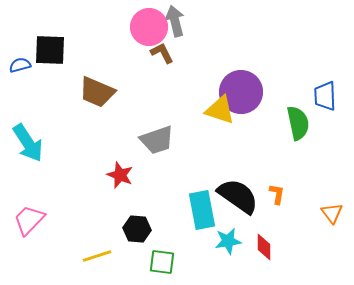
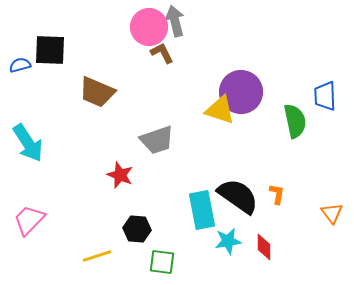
green semicircle: moved 3 px left, 2 px up
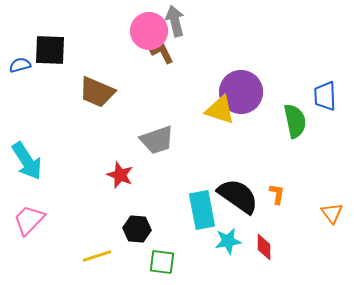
pink circle: moved 4 px down
cyan arrow: moved 1 px left, 18 px down
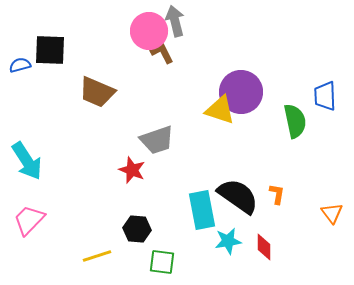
red star: moved 12 px right, 5 px up
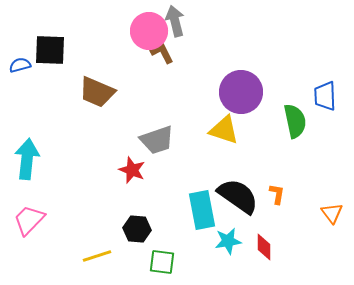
yellow triangle: moved 4 px right, 20 px down
cyan arrow: moved 2 px up; rotated 141 degrees counterclockwise
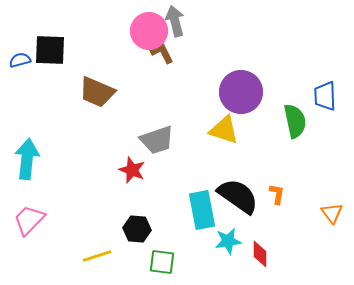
blue semicircle: moved 5 px up
red diamond: moved 4 px left, 7 px down
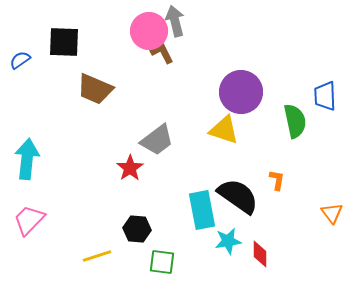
black square: moved 14 px right, 8 px up
blue semicircle: rotated 20 degrees counterclockwise
brown trapezoid: moved 2 px left, 3 px up
gray trapezoid: rotated 18 degrees counterclockwise
red star: moved 2 px left, 2 px up; rotated 16 degrees clockwise
orange L-shape: moved 14 px up
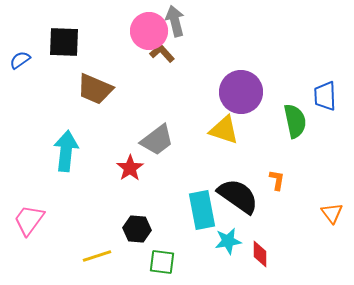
brown L-shape: rotated 15 degrees counterclockwise
cyan arrow: moved 39 px right, 8 px up
pink trapezoid: rotated 8 degrees counterclockwise
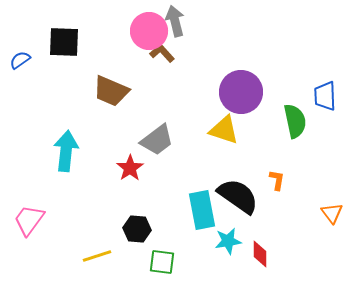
brown trapezoid: moved 16 px right, 2 px down
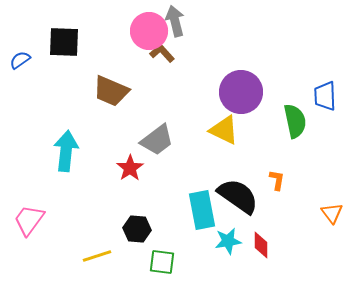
yellow triangle: rotated 8 degrees clockwise
red diamond: moved 1 px right, 9 px up
